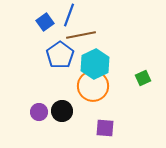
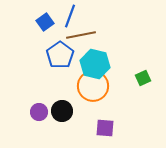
blue line: moved 1 px right, 1 px down
cyan hexagon: rotated 20 degrees counterclockwise
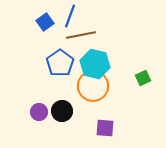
blue pentagon: moved 8 px down
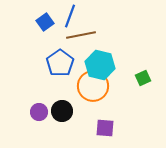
cyan hexagon: moved 5 px right, 1 px down
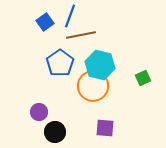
black circle: moved 7 px left, 21 px down
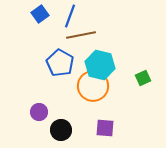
blue square: moved 5 px left, 8 px up
blue pentagon: rotated 8 degrees counterclockwise
black circle: moved 6 px right, 2 px up
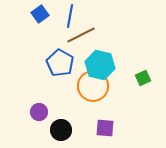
blue line: rotated 10 degrees counterclockwise
brown line: rotated 16 degrees counterclockwise
